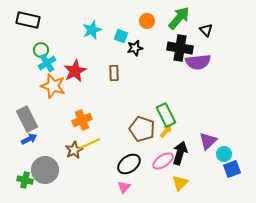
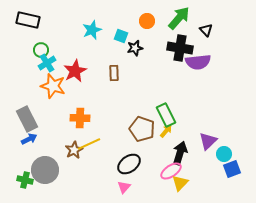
orange cross: moved 2 px left, 2 px up; rotated 24 degrees clockwise
pink ellipse: moved 8 px right, 10 px down
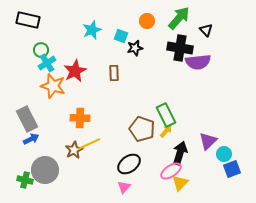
blue arrow: moved 2 px right
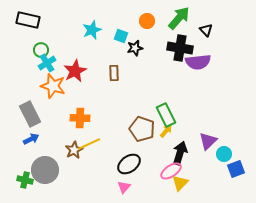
gray rectangle: moved 3 px right, 5 px up
blue square: moved 4 px right
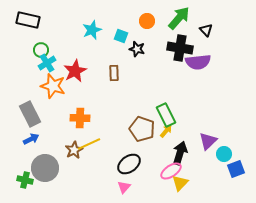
black star: moved 2 px right, 1 px down; rotated 28 degrees clockwise
gray circle: moved 2 px up
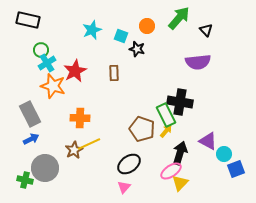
orange circle: moved 5 px down
black cross: moved 54 px down
purple triangle: rotated 48 degrees counterclockwise
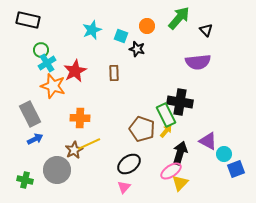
blue arrow: moved 4 px right
gray circle: moved 12 px right, 2 px down
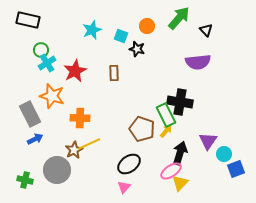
orange star: moved 1 px left, 10 px down
purple triangle: rotated 36 degrees clockwise
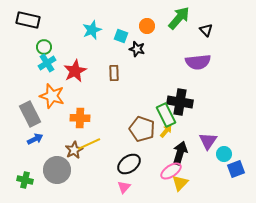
green circle: moved 3 px right, 3 px up
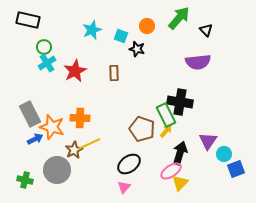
orange star: moved 31 px down
